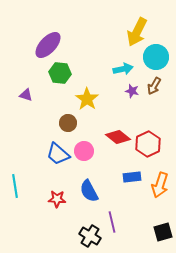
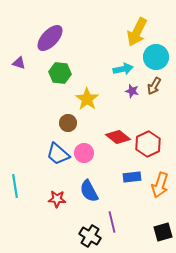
purple ellipse: moved 2 px right, 7 px up
purple triangle: moved 7 px left, 32 px up
pink circle: moved 2 px down
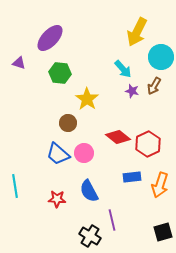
cyan circle: moved 5 px right
cyan arrow: rotated 60 degrees clockwise
purple line: moved 2 px up
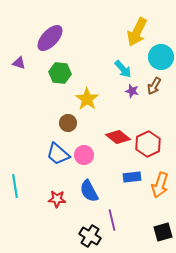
pink circle: moved 2 px down
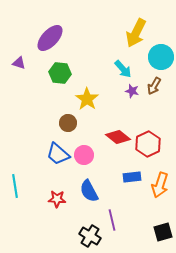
yellow arrow: moved 1 px left, 1 px down
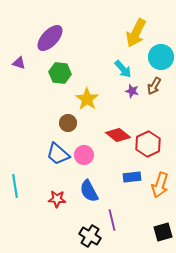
red diamond: moved 2 px up
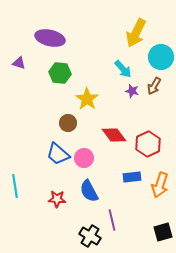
purple ellipse: rotated 60 degrees clockwise
red diamond: moved 4 px left; rotated 15 degrees clockwise
pink circle: moved 3 px down
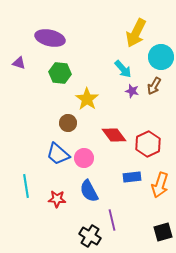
cyan line: moved 11 px right
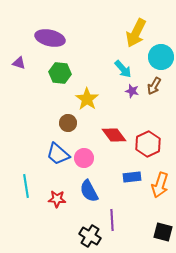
purple line: rotated 10 degrees clockwise
black square: rotated 30 degrees clockwise
